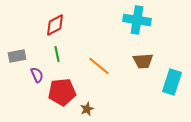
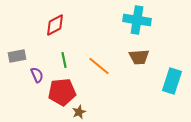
green line: moved 7 px right, 6 px down
brown trapezoid: moved 4 px left, 4 px up
cyan rectangle: moved 1 px up
brown star: moved 8 px left, 3 px down
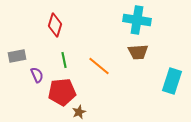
red diamond: rotated 45 degrees counterclockwise
brown trapezoid: moved 1 px left, 5 px up
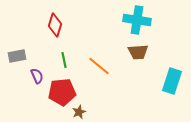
purple semicircle: moved 1 px down
